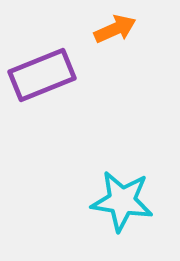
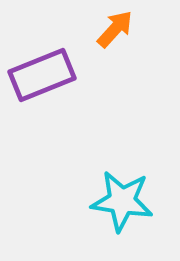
orange arrow: rotated 24 degrees counterclockwise
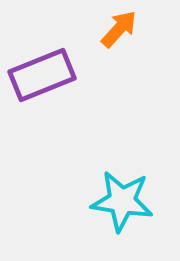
orange arrow: moved 4 px right
